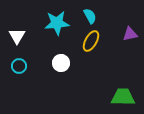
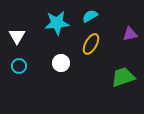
cyan semicircle: rotated 91 degrees counterclockwise
yellow ellipse: moved 3 px down
green trapezoid: moved 20 px up; rotated 20 degrees counterclockwise
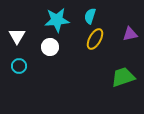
cyan semicircle: rotated 42 degrees counterclockwise
cyan star: moved 3 px up
yellow ellipse: moved 4 px right, 5 px up
white circle: moved 11 px left, 16 px up
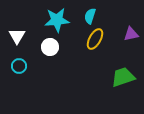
purple triangle: moved 1 px right
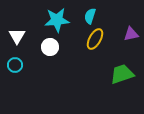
cyan circle: moved 4 px left, 1 px up
green trapezoid: moved 1 px left, 3 px up
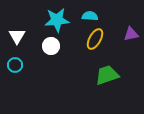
cyan semicircle: rotated 77 degrees clockwise
white circle: moved 1 px right, 1 px up
green trapezoid: moved 15 px left, 1 px down
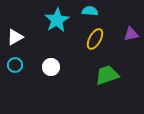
cyan semicircle: moved 5 px up
cyan star: rotated 25 degrees counterclockwise
white triangle: moved 2 px left, 1 px down; rotated 30 degrees clockwise
white circle: moved 21 px down
